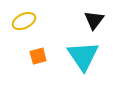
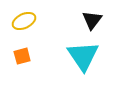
black triangle: moved 2 px left
orange square: moved 16 px left
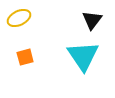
yellow ellipse: moved 5 px left, 3 px up
orange square: moved 3 px right, 1 px down
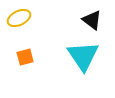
black triangle: rotated 30 degrees counterclockwise
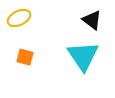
orange square: rotated 30 degrees clockwise
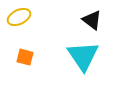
yellow ellipse: moved 1 px up
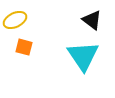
yellow ellipse: moved 4 px left, 3 px down
orange square: moved 1 px left, 10 px up
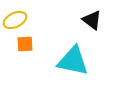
orange square: moved 1 px right, 3 px up; rotated 18 degrees counterclockwise
cyan triangle: moved 10 px left, 5 px down; rotated 44 degrees counterclockwise
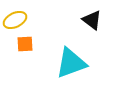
cyan triangle: moved 2 px left, 2 px down; rotated 32 degrees counterclockwise
